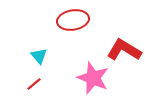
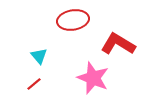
red L-shape: moved 6 px left, 6 px up
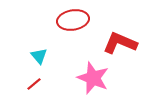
red L-shape: moved 2 px right, 1 px up; rotated 8 degrees counterclockwise
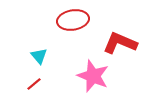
pink star: moved 2 px up
